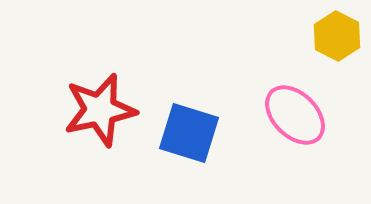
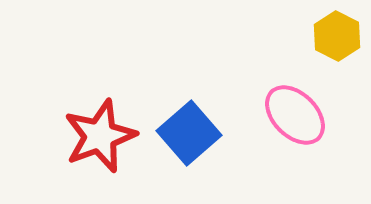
red star: moved 26 px down; rotated 8 degrees counterclockwise
blue square: rotated 32 degrees clockwise
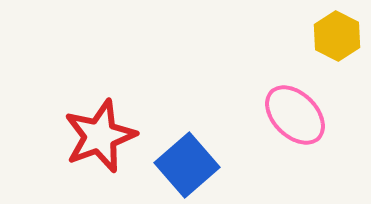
blue square: moved 2 px left, 32 px down
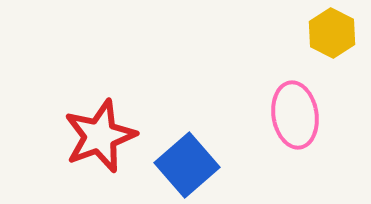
yellow hexagon: moved 5 px left, 3 px up
pink ellipse: rotated 36 degrees clockwise
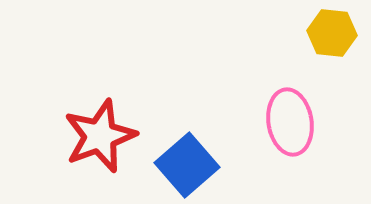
yellow hexagon: rotated 21 degrees counterclockwise
pink ellipse: moved 5 px left, 7 px down
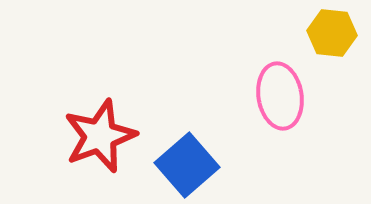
pink ellipse: moved 10 px left, 26 px up
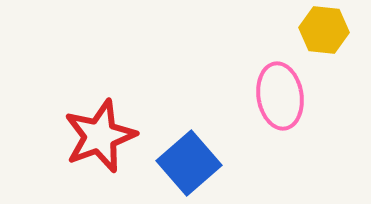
yellow hexagon: moved 8 px left, 3 px up
blue square: moved 2 px right, 2 px up
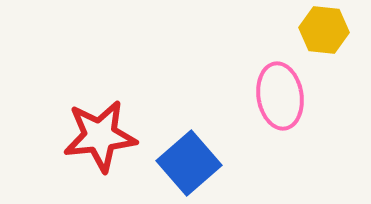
red star: rotated 14 degrees clockwise
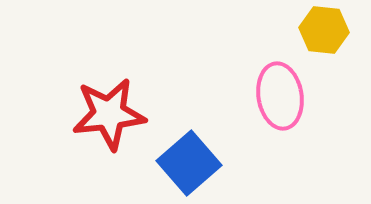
red star: moved 9 px right, 22 px up
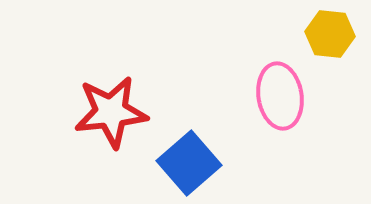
yellow hexagon: moved 6 px right, 4 px down
red star: moved 2 px right, 2 px up
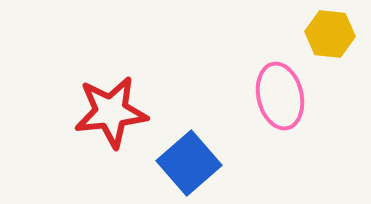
pink ellipse: rotated 4 degrees counterclockwise
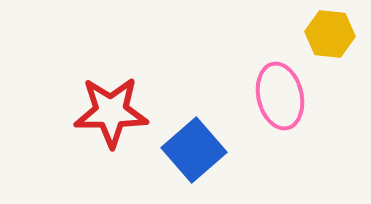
red star: rotated 6 degrees clockwise
blue square: moved 5 px right, 13 px up
